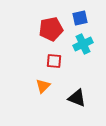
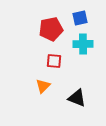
cyan cross: rotated 24 degrees clockwise
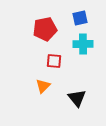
red pentagon: moved 6 px left
black triangle: rotated 30 degrees clockwise
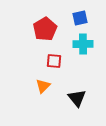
red pentagon: rotated 20 degrees counterclockwise
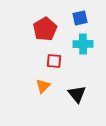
black triangle: moved 4 px up
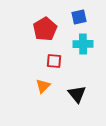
blue square: moved 1 px left, 1 px up
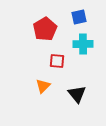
red square: moved 3 px right
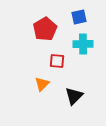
orange triangle: moved 1 px left, 2 px up
black triangle: moved 3 px left, 2 px down; rotated 24 degrees clockwise
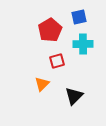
red pentagon: moved 5 px right, 1 px down
red square: rotated 21 degrees counterclockwise
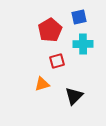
orange triangle: rotated 28 degrees clockwise
